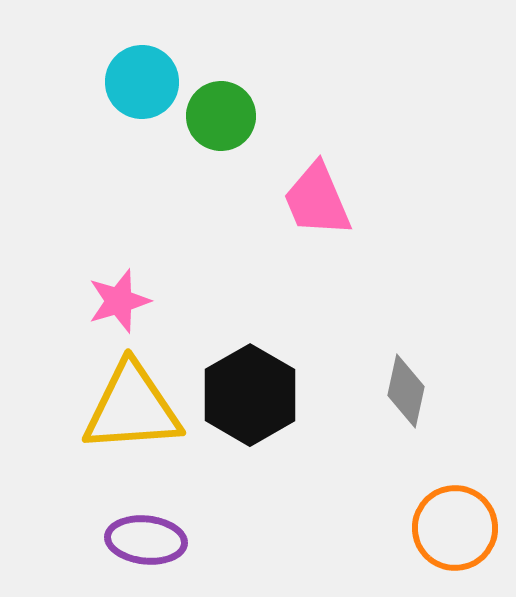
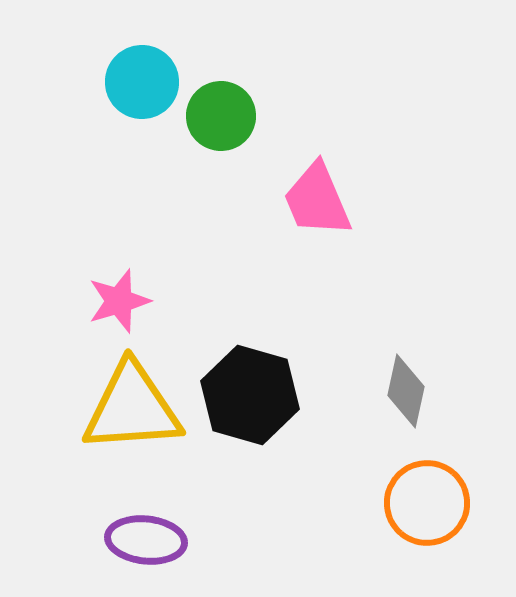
black hexagon: rotated 14 degrees counterclockwise
orange circle: moved 28 px left, 25 px up
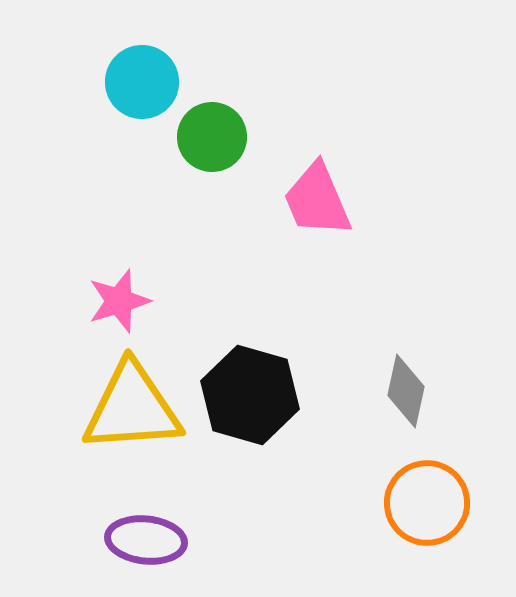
green circle: moved 9 px left, 21 px down
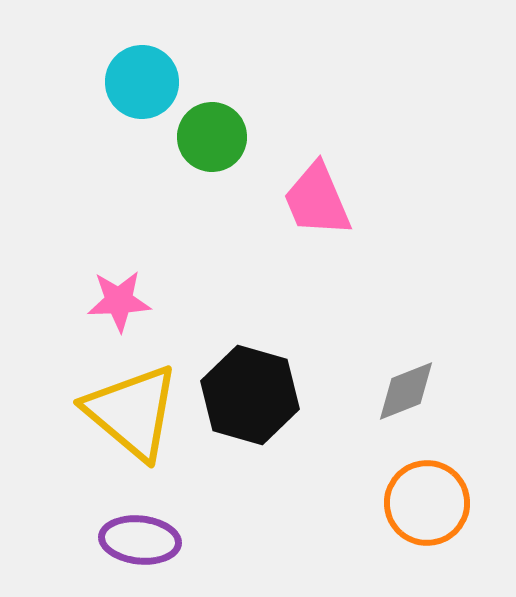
pink star: rotated 14 degrees clockwise
gray diamond: rotated 56 degrees clockwise
yellow triangle: moved 4 px down; rotated 44 degrees clockwise
purple ellipse: moved 6 px left
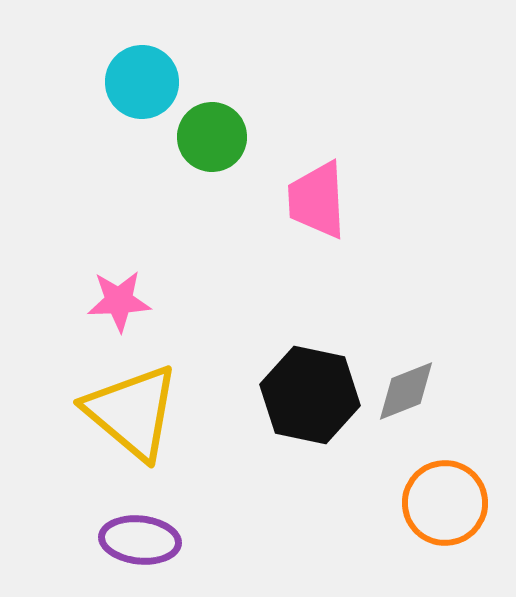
pink trapezoid: rotated 20 degrees clockwise
black hexagon: moved 60 px right; rotated 4 degrees counterclockwise
orange circle: moved 18 px right
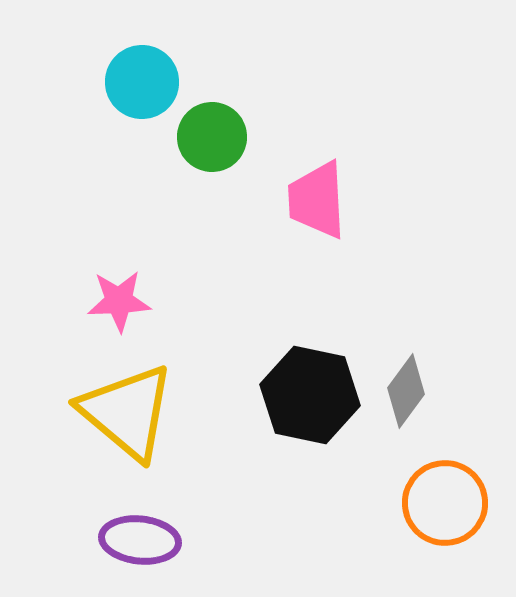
gray diamond: rotated 32 degrees counterclockwise
yellow triangle: moved 5 px left
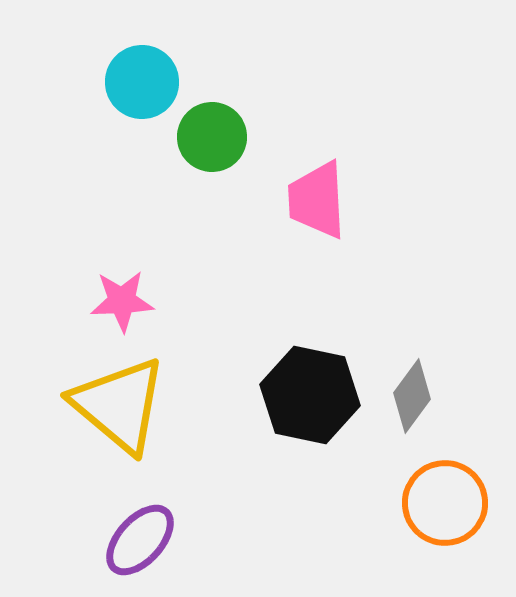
pink star: moved 3 px right
gray diamond: moved 6 px right, 5 px down
yellow triangle: moved 8 px left, 7 px up
purple ellipse: rotated 54 degrees counterclockwise
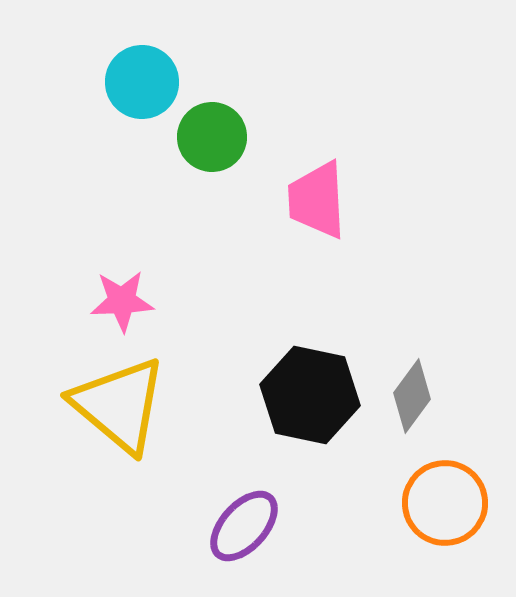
purple ellipse: moved 104 px right, 14 px up
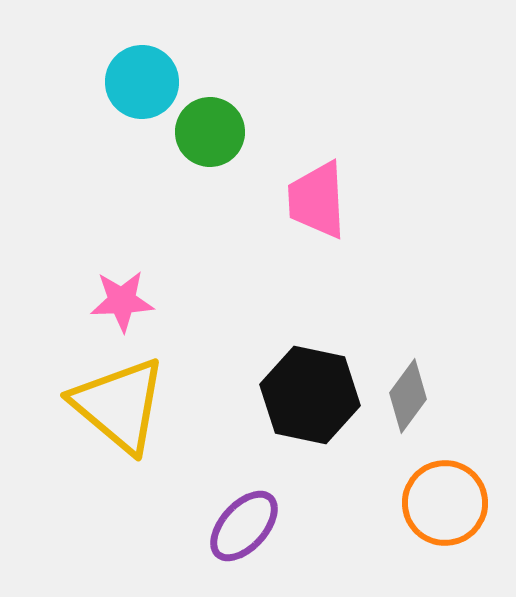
green circle: moved 2 px left, 5 px up
gray diamond: moved 4 px left
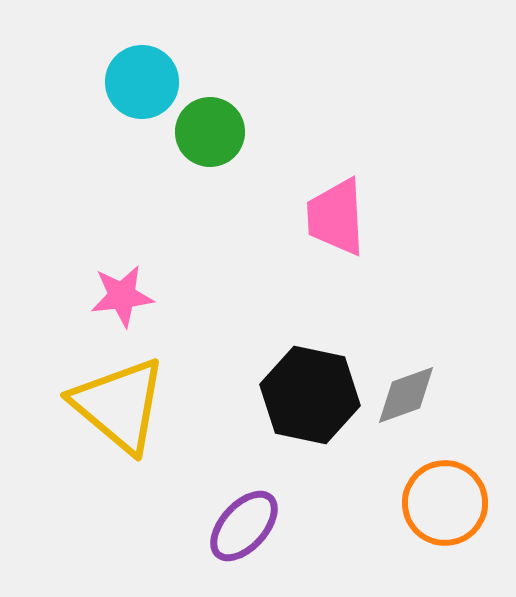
pink trapezoid: moved 19 px right, 17 px down
pink star: moved 5 px up; rotated 4 degrees counterclockwise
gray diamond: moved 2 px left, 1 px up; rotated 34 degrees clockwise
